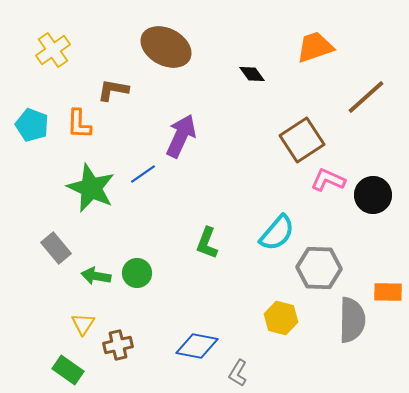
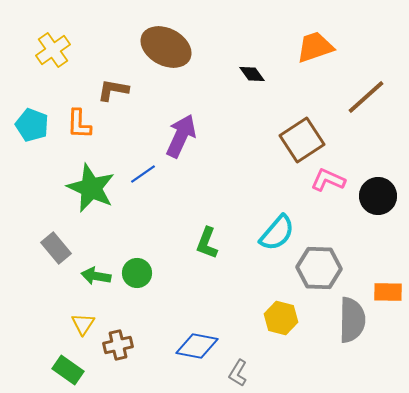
black circle: moved 5 px right, 1 px down
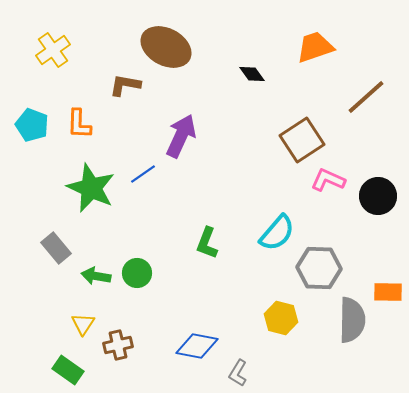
brown L-shape: moved 12 px right, 5 px up
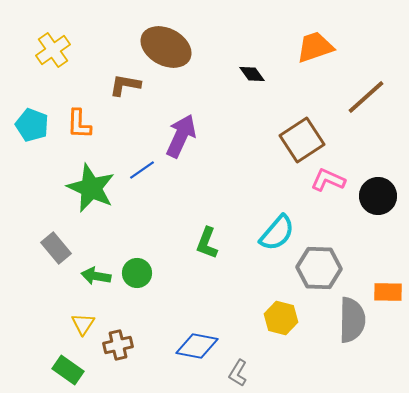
blue line: moved 1 px left, 4 px up
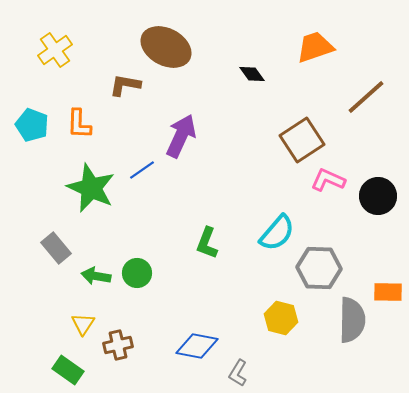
yellow cross: moved 2 px right
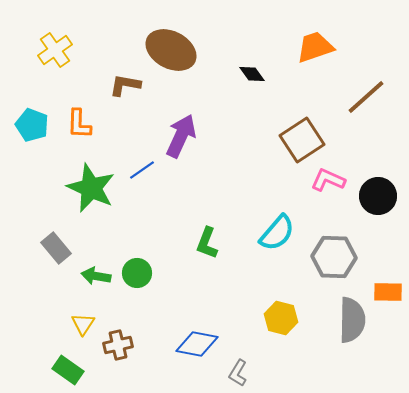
brown ellipse: moved 5 px right, 3 px down
gray hexagon: moved 15 px right, 11 px up
blue diamond: moved 2 px up
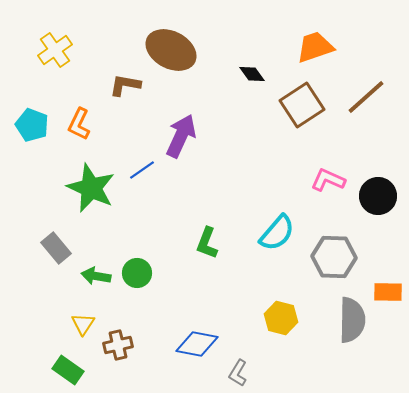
orange L-shape: rotated 24 degrees clockwise
brown square: moved 35 px up
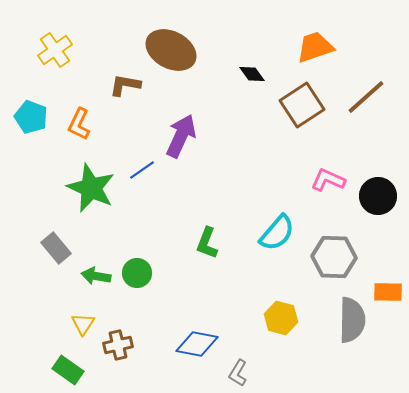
cyan pentagon: moved 1 px left, 8 px up
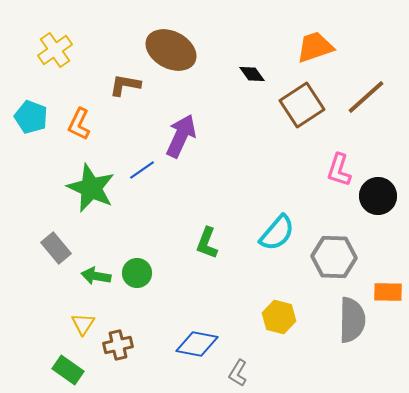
pink L-shape: moved 11 px right, 10 px up; rotated 96 degrees counterclockwise
yellow hexagon: moved 2 px left, 1 px up
